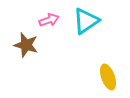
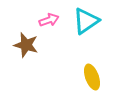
yellow ellipse: moved 16 px left
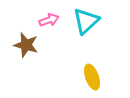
cyan triangle: rotated 8 degrees counterclockwise
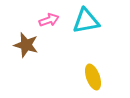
cyan triangle: rotated 32 degrees clockwise
yellow ellipse: moved 1 px right
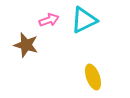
cyan triangle: moved 2 px left, 1 px up; rotated 16 degrees counterclockwise
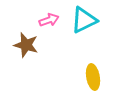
yellow ellipse: rotated 10 degrees clockwise
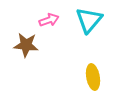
cyan triangle: moved 5 px right; rotated 24 degrees counterclockwise
brown star: rotated 10 degrees counterclockwise
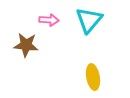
pink arrow: rotated 24 degrees clockwise
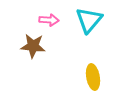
brown star: moved 7 px right, 1 px down
